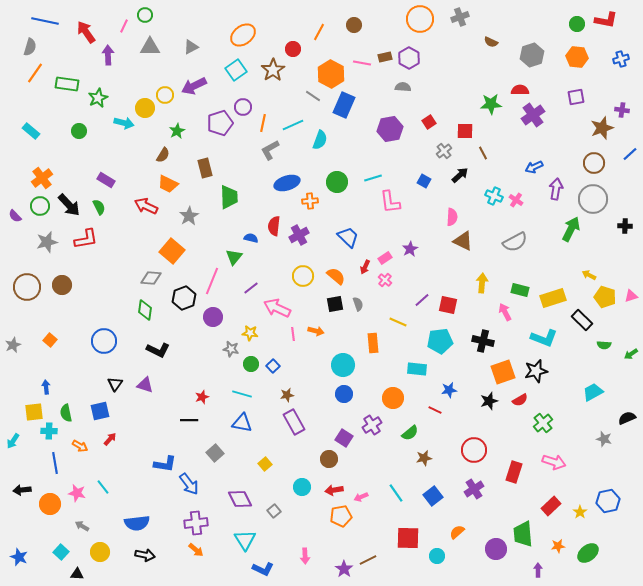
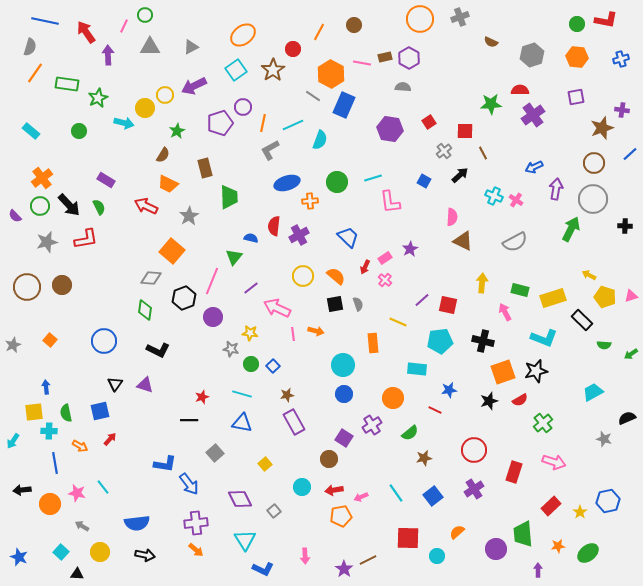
purple hexagon at (390, 129): rotated 20 degrees clockwise
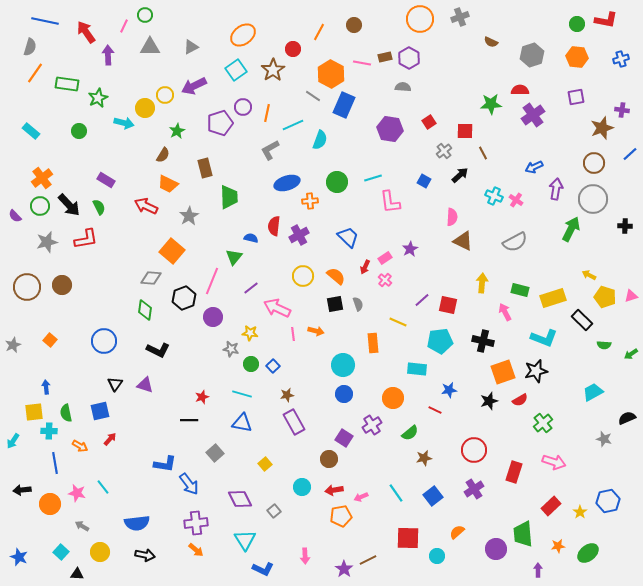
orange line at (263, 123): moved 4 px right, 10 px up
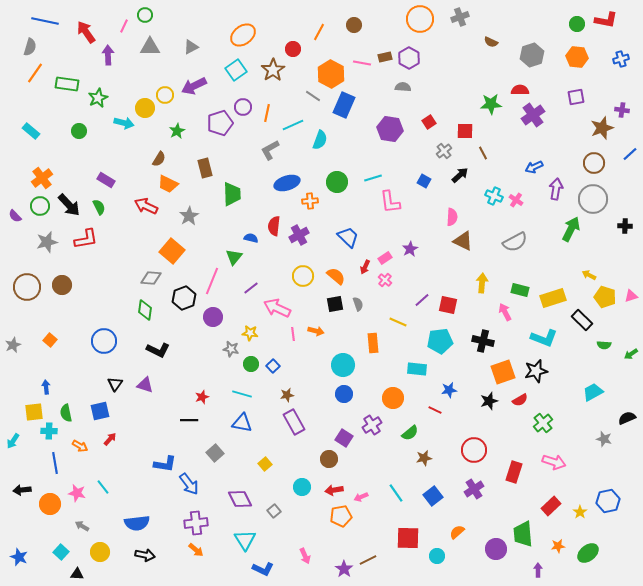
brown semicircle at (163, 155): moved 4 px left, 4 px down
green trapezoid at (229, 197): moved 3 px right, 3 px up
pink arrow at (305, 556): rotated 21 degrees counterclockwise
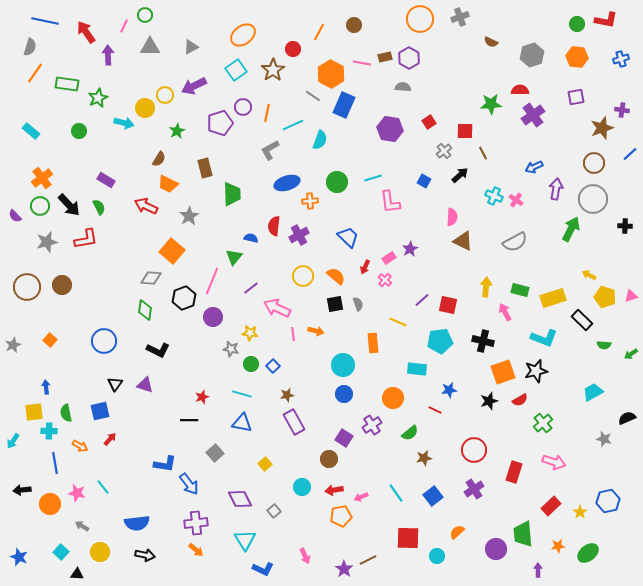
pink rectangle at (385, 258): moved 4 px right
yellow arrow at (482, 283): moved 4 px right, 4 px down
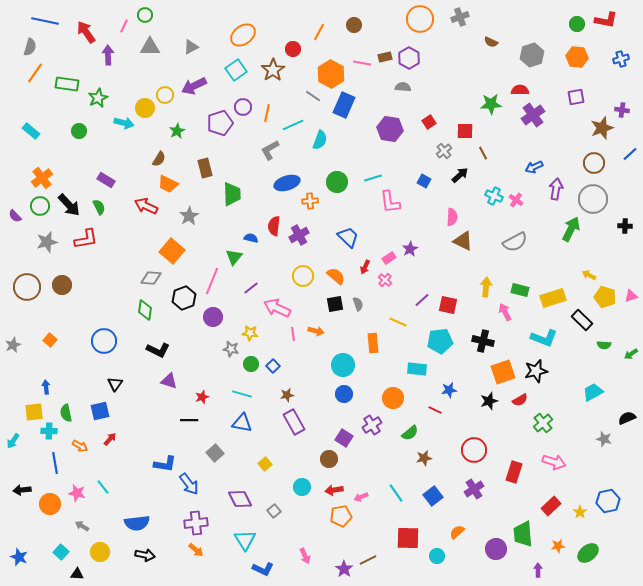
purple triangle at (145, 385): moved 24 px right, 4 px up
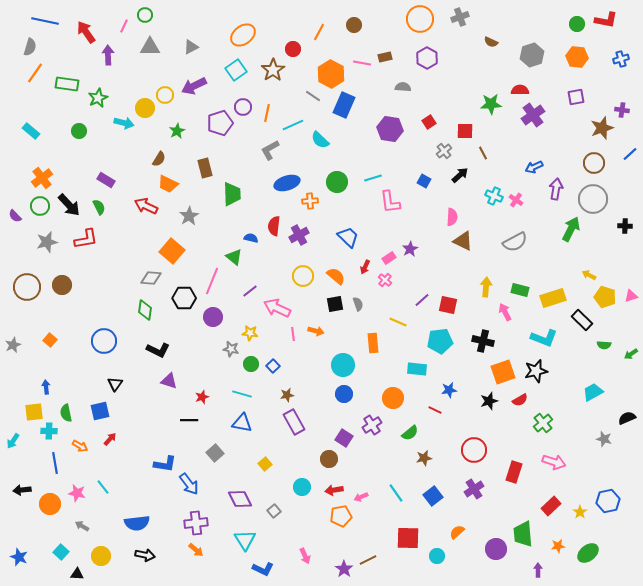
purple hexagon at (409, 58): moved 18 px right
cyan semicircle at (320, 140): rotated 114 degrees clockwise
green triangle at (234, 257): rotated 30 degrees counterclockwise
purple line at (251, 288): moved 1 px left, 3 px down
black hexagon at (184, 298): rotated 20 degrees clockwise
yellow circle at (100, 552): moved 1 px right, 4 px down
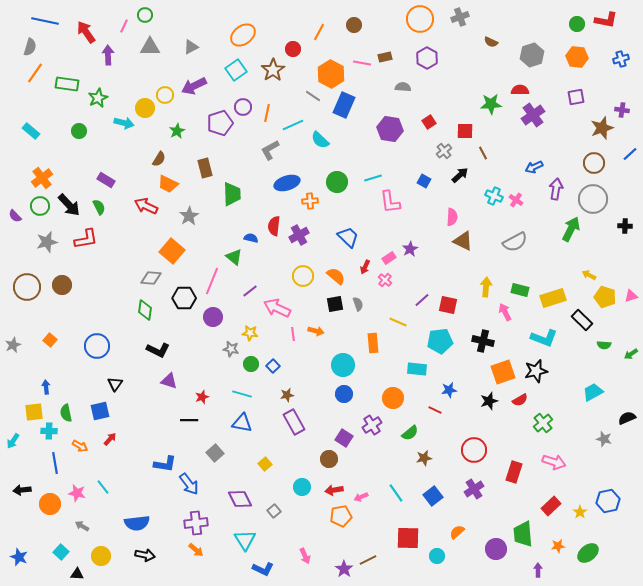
blue circle at (104, 341): moved 7 px left, 5 px down
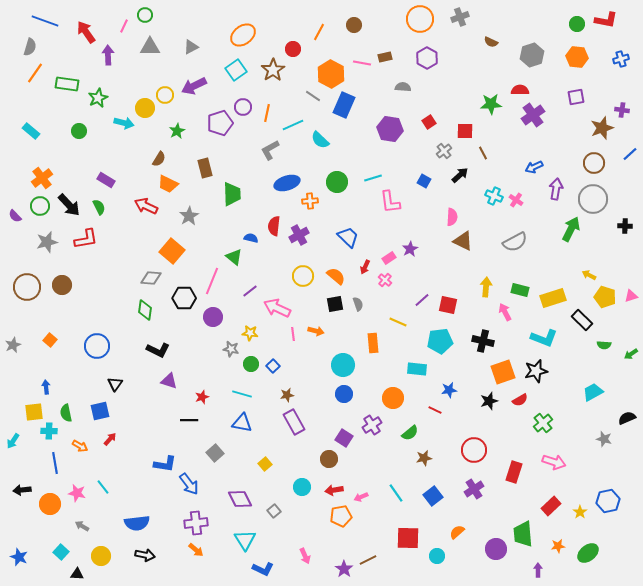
blue line at (45, 21): rotated 8 degrees clockwise
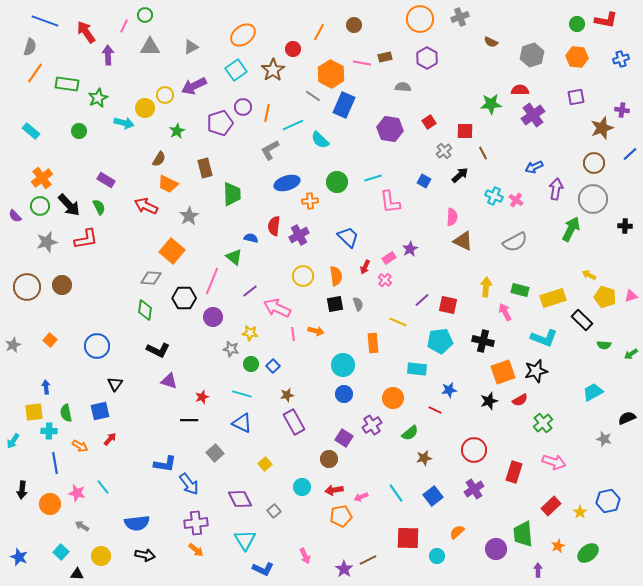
orange semicircle at (336, 276): rotated 42 degrees clockwise
blue triangle at (242, 423): rotated 15 degrees clockwise
black arrow at (22, 490): rotated 78 degrees counterclockwise
orange star at (558, 546): rotated 16 degrees counterclockwise
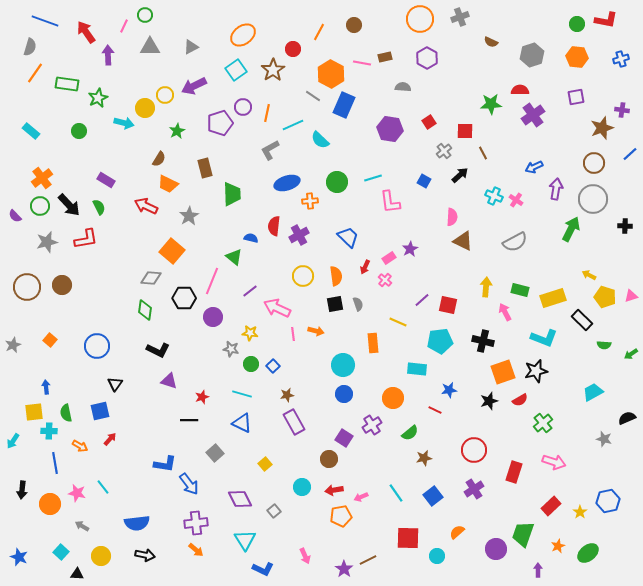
green trapezoid at (523, 534): rotated 24 degrees clockwise
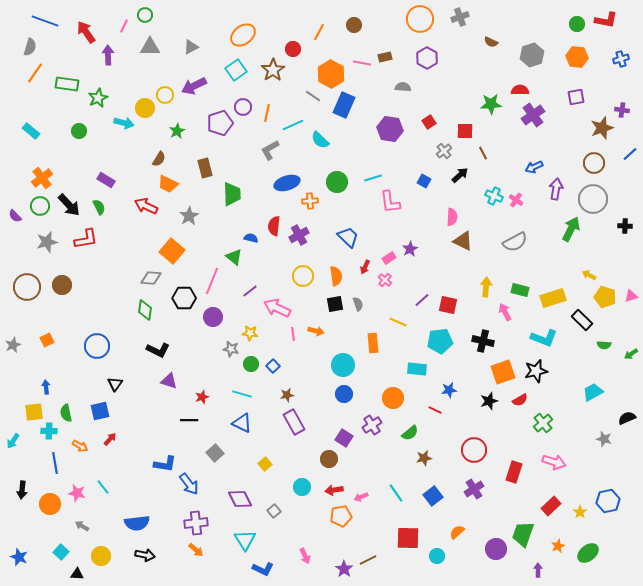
orange square at (50, 340): moved 3 px left; rotated 24 degrees clockwise
